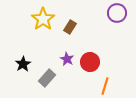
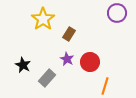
brown rectangle: moved 1 px left, 7 px down
black star: moved 1 px down; rotated 14 degrees counterclockwise
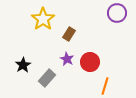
black star: rotated 14 degrees clockwise
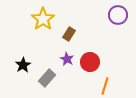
purple circle: moved 1 px right, 2 px down
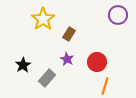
red circle: moved 7 px right
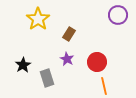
yellow star: moved 5 px left
gray rectangle: rotated 60 degrees counterclockwise
orange line: moved 1 px left; rotated 30 degrees counterclockwise
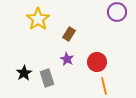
purple circle: moved 1 px left, 3 px up
black star: moved 1 px right, 8 px down
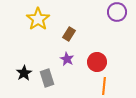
orange line: rotated 18 degrees clockwise
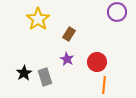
gray rectangle: moved 2 px left, 1 px up
orange line: moved 1 px up
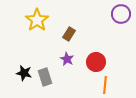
purple circle: moved 4 px right, 2 px down
yellow star: moved 1 px left, 1 px down
red circle: moved 1 px left
black star: rotated 28 degrees counterclockwise
orange line: moved 1 px right
